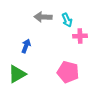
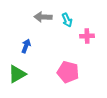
pink cross: moved 7 px right
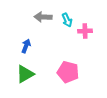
pink cross: moved 2 px left, 5 px up
green triangle: moved 8 px right
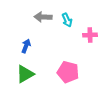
pink cross: moved 5 px right, 4 px down
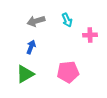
gray arrow: moved 7 px left, 4 px down; rotated 18 degrees counterclockwise
blue arrow: moved 5 px right, 1 px down
pink pentagon: rotated 20 degrees counterclockwise
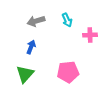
green triangle: rotated 18 degrees counterclockwise
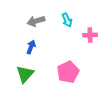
pink pentagon: rotated 20 degrees counterclockwise
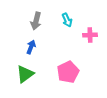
gray arrow: rotated 60 degrees counterclockwise
green triangle: rotated 12 degrees clockwise
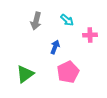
cyan arrow: rotated 24 degrees counterclockwise
blue arrow: moved 24 px right
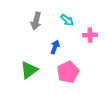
green triangle: moved 4 px right, 4 px up
